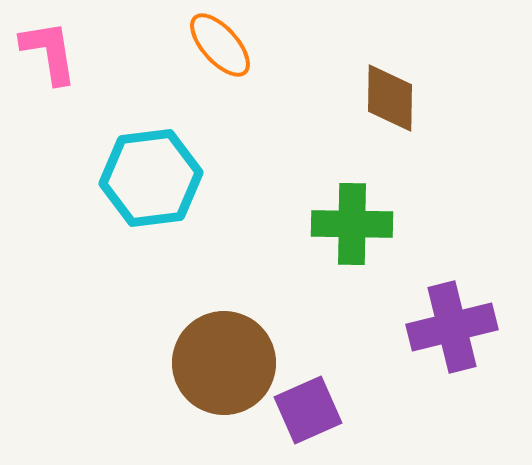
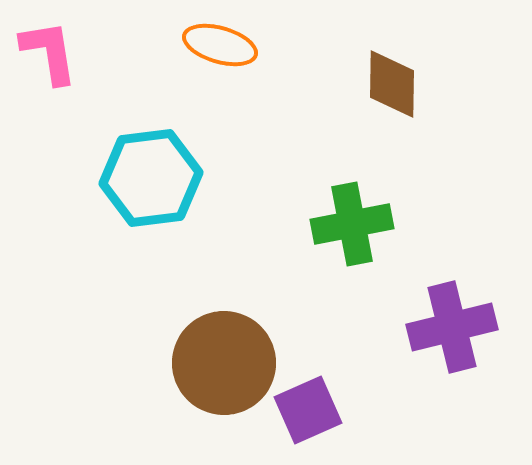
orange ellipse: rotated 32 degrees counterclockwise
brown diamond: moved 2 px right, 14 px up
green cross: rotated 12 degrees counterclockwise
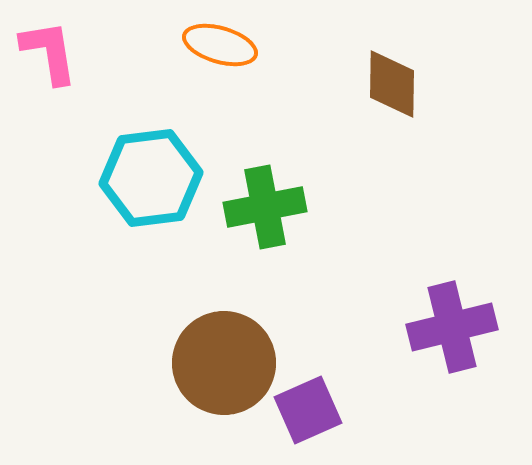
green cross: moved 87 px left, 17 px up
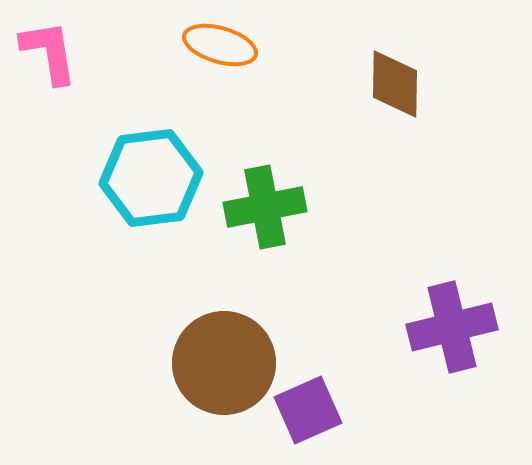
brown diamond: moved 3 px right
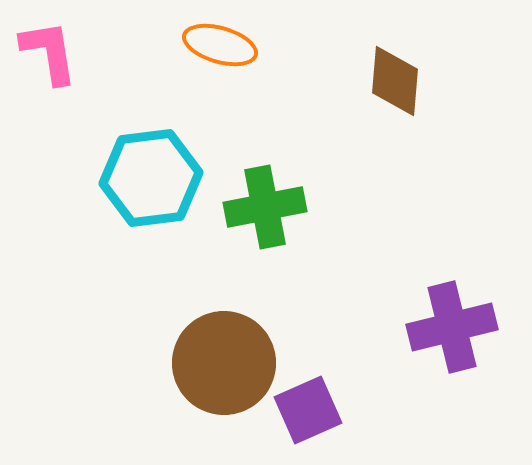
brown diamond: moved 3 px up; rotated 4 degrees clockwise
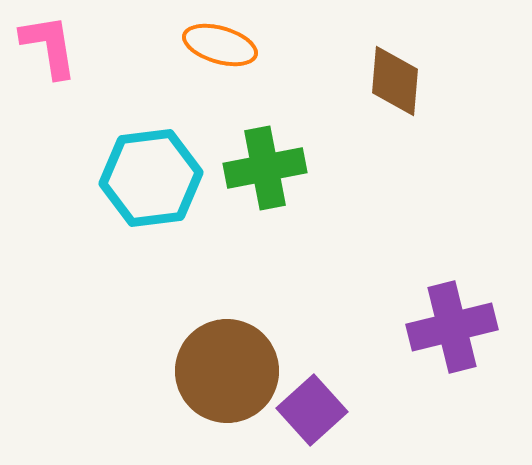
pink L-shape: moved 6 px up
green cross: moved 39 px up
brown circle: moved 3 px right, 8 px down
purple square: moved 4 px right; rotated 18 degrees counterclockwise
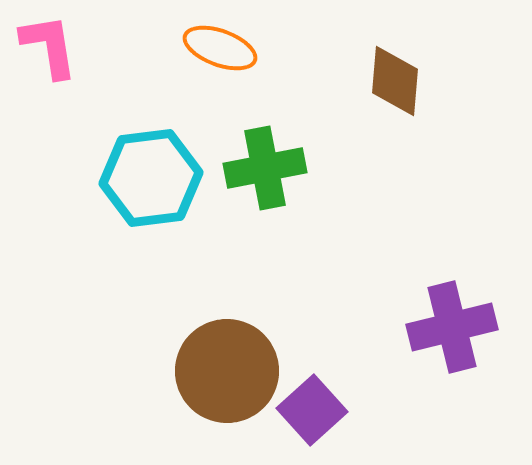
orange ellipse: moved 3 px down; rotated 4 degrees clockwise
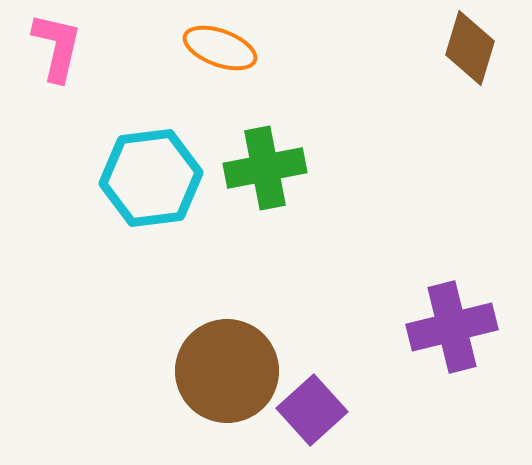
pink L-shape: moved 8 px right, 1 px down; rotated 22 degrees clockwise
brown diamond: moved 75 px right, 33 px up; rotated 12 degrees clockwise
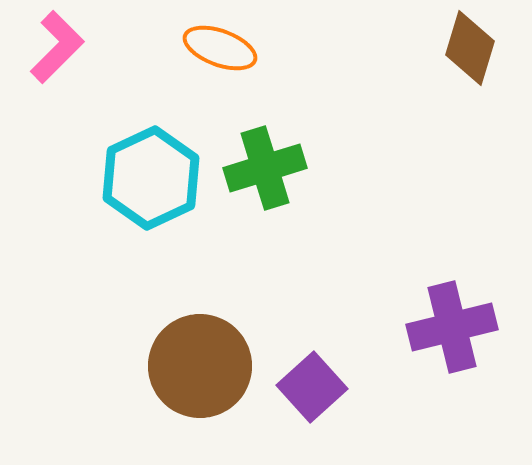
pink L-shape: rotated 32 degrees clockwise
green cross: rotated 6 degrees counterclockwise
cyan hexagon: rotated 18 degrees counterclockwise
brown circle: moved 27 px left, 5 px up
purple square: moved 23 px up
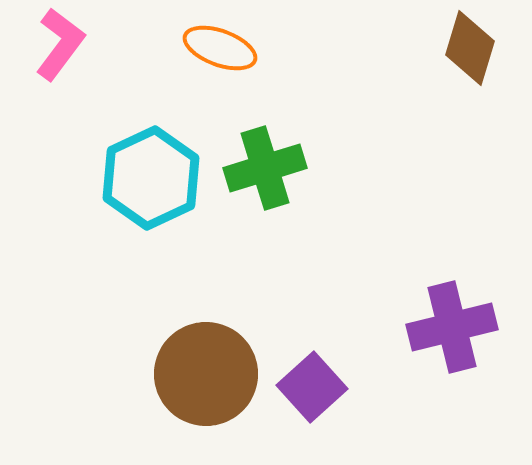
pink L-shape: moved 3 px right, 3 px up; rotated 8 degrees counterclockwise
brown circle: moved 6 px right, 8 px down
